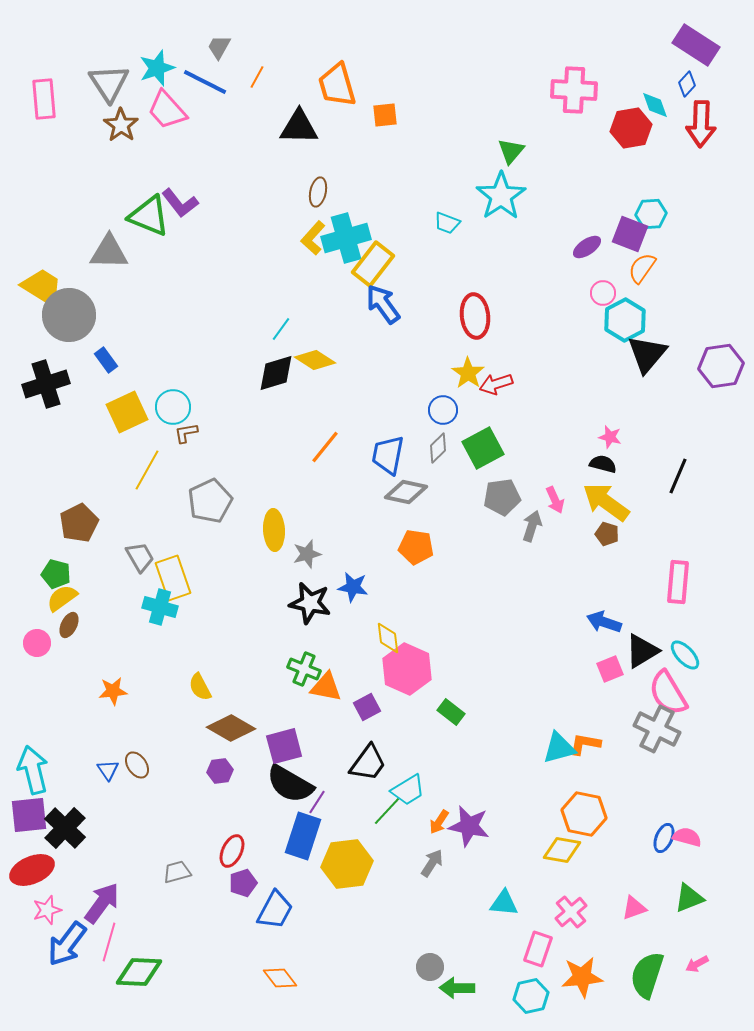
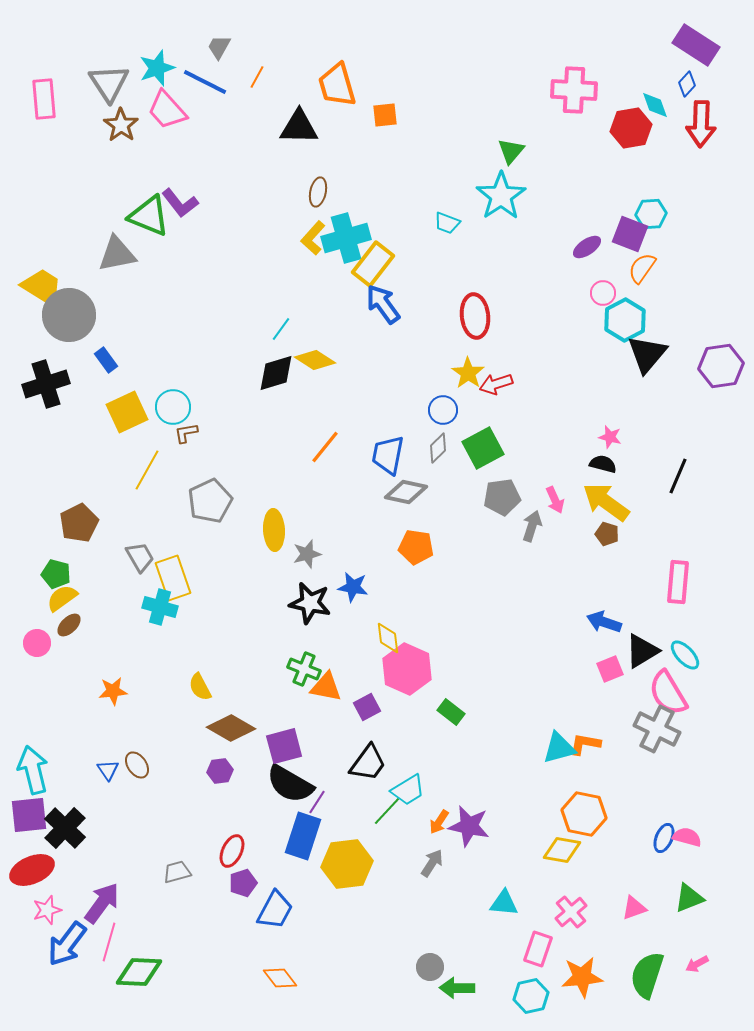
gray triangle at (109, 252): moved 8 px right, 2 px down; rotated 12 degrees counterclockwise
brown ellipse at (69, 625): rotated 20 degrees clockwise
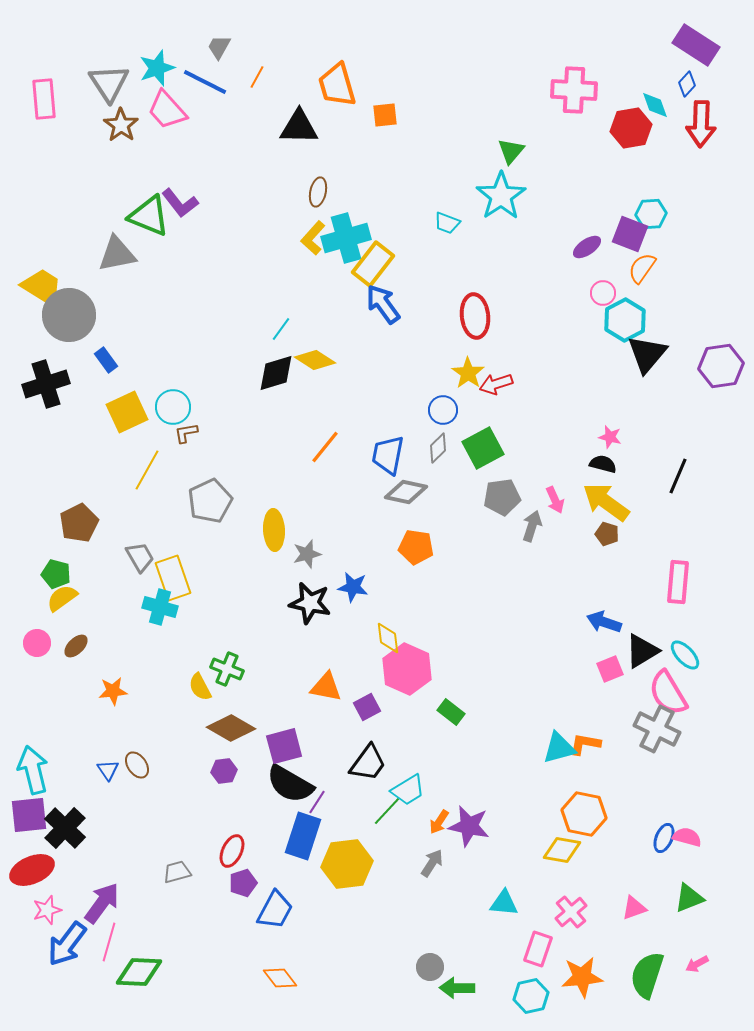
brown ellipse at (69, 625): moved 7 px right, 21 px down
green cross at (304, 669): moved 77 px left
purple hexagon at (220, 771): moved 4 px right
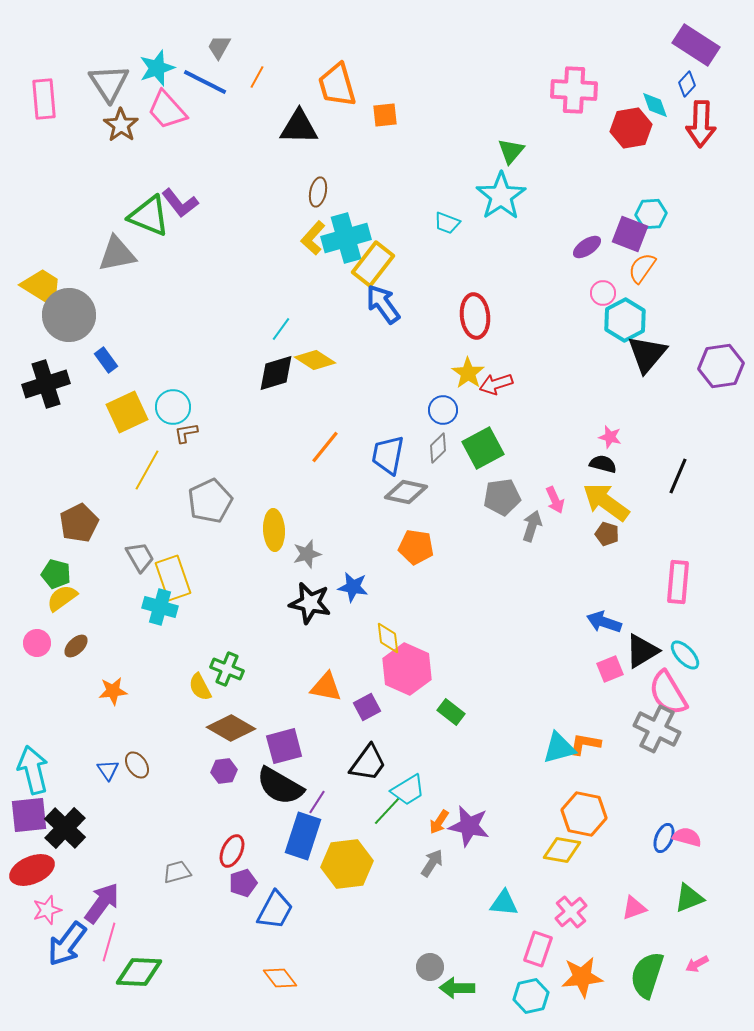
black semicircle at (290, 784): moved 10 px left, 2 px down
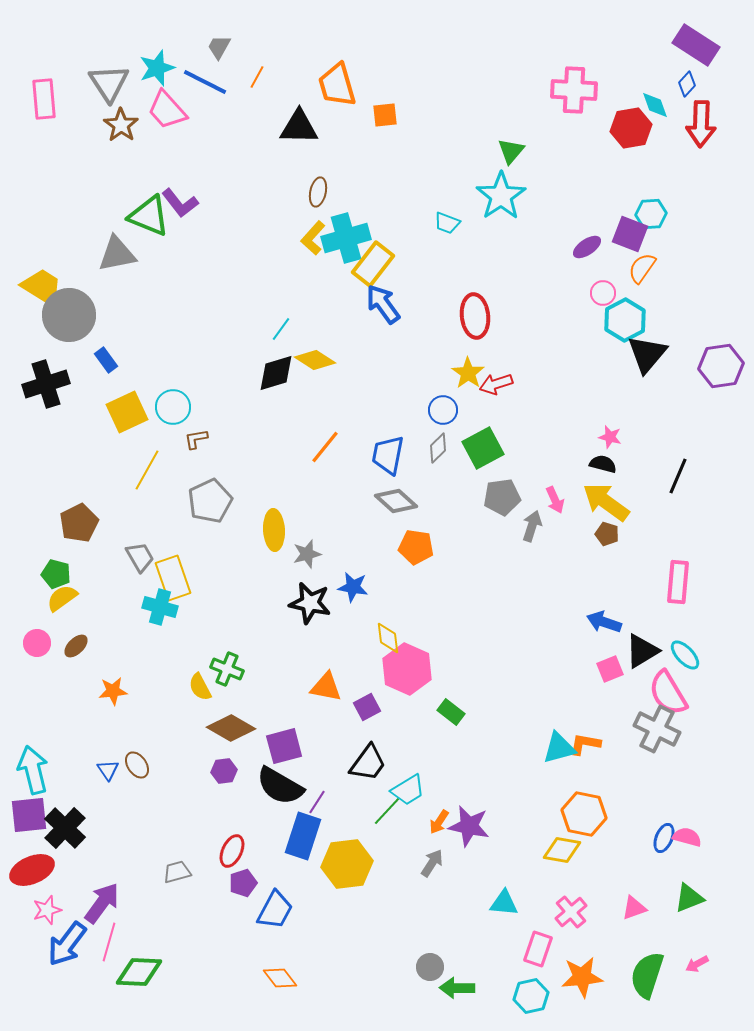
brown L-shape at (186, 433): moved 10 px right, 6 px down
gray diamond at (406, 492): moved 10 px left, 9 px down; rotated 30 degrees clockwise
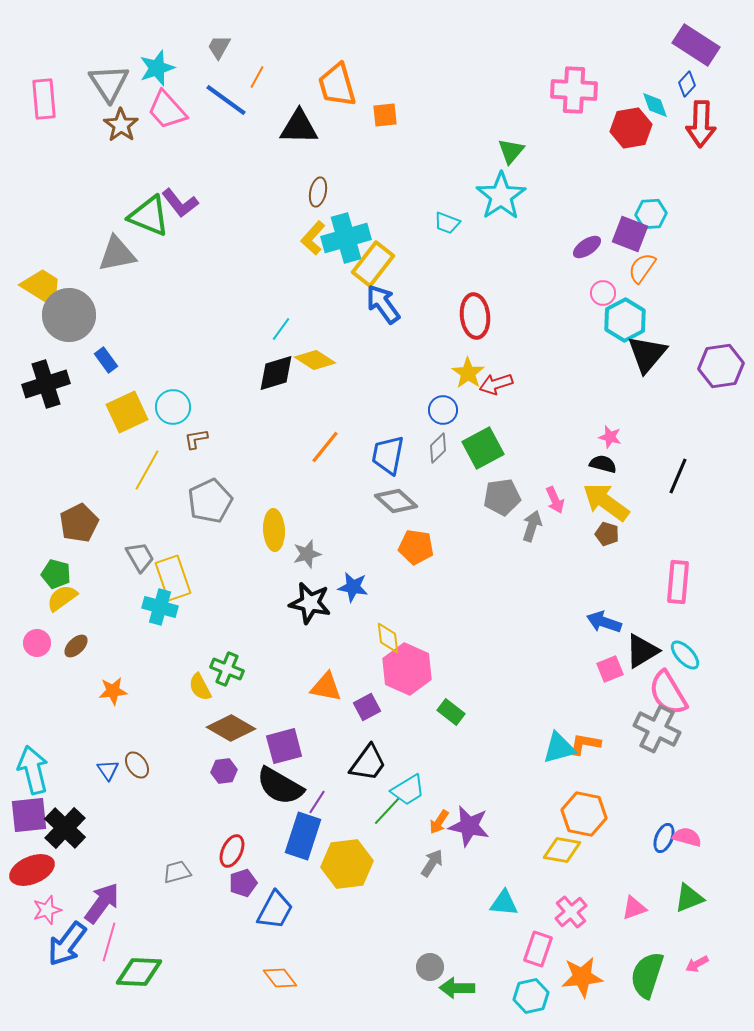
blue line at (205, 82): moved 21 px right, 18 px down; rotated 9 degrees clockwise
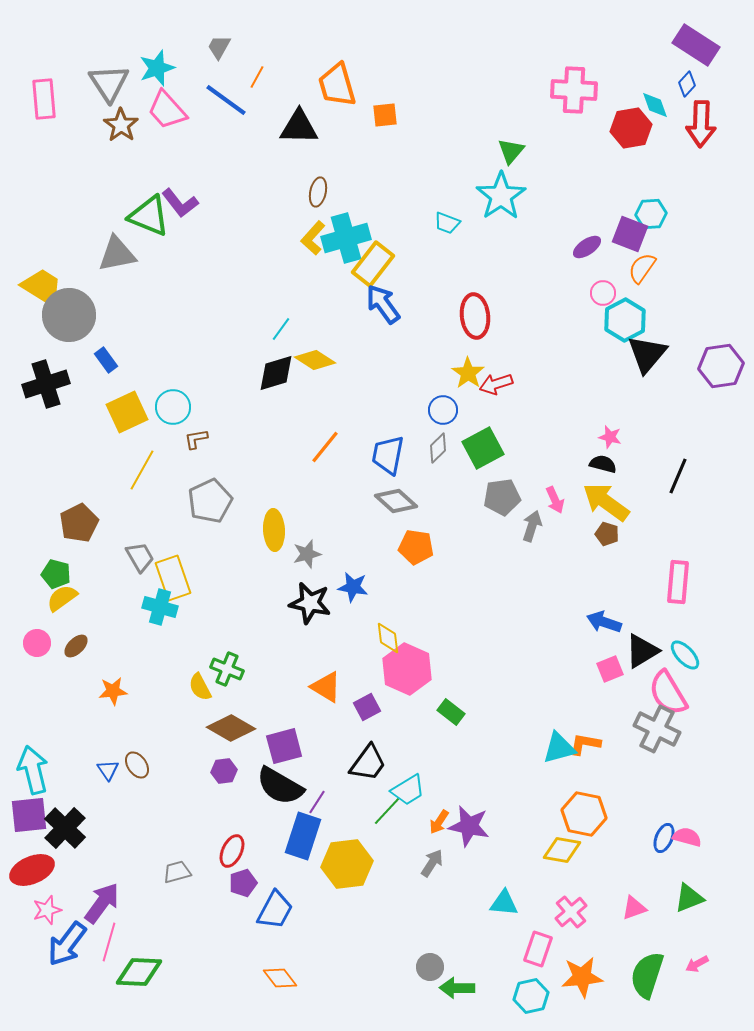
yellow line at (147, 470): moved 5 px left
orange triangle at (326, 687): rotated 20 degrees clockwise
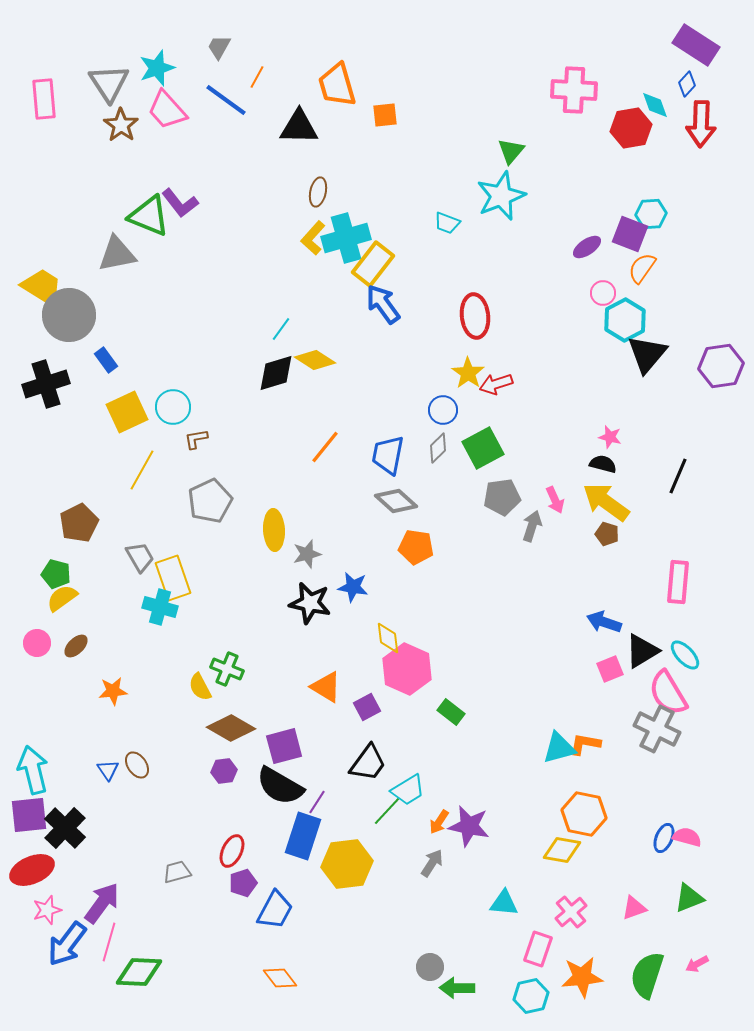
cyan star at (501, 196): rotated 12 degrees clockwise
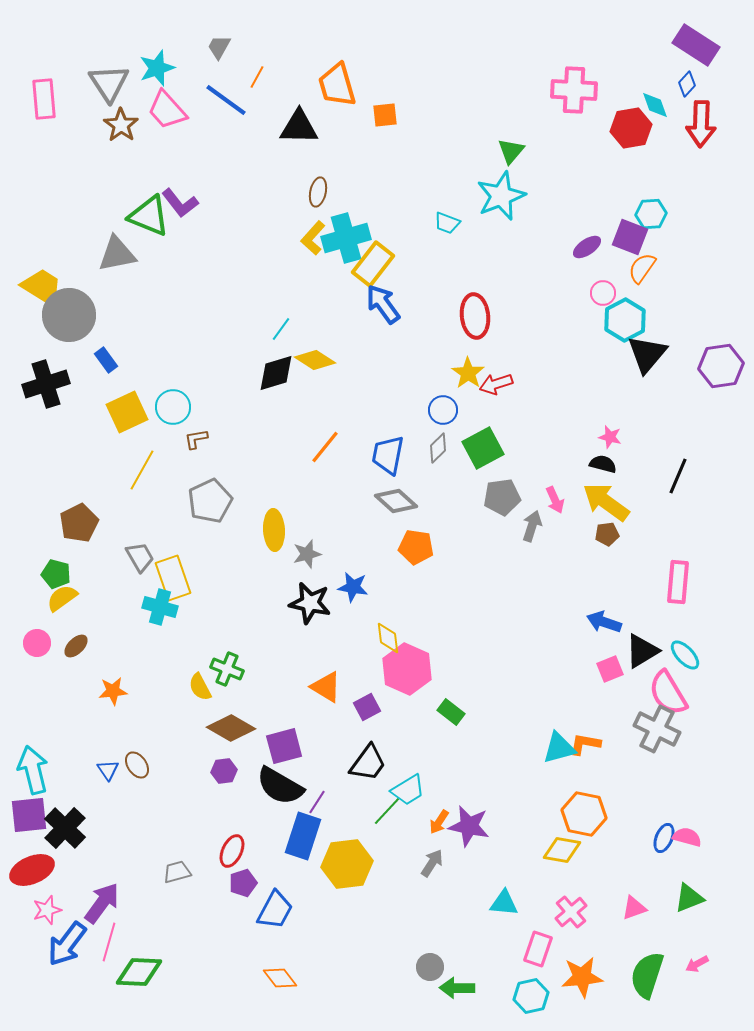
purple square at (630, 234): moved 3 px down
brown pentagon at (607, 534): rotated 25 degrees counterclockwise
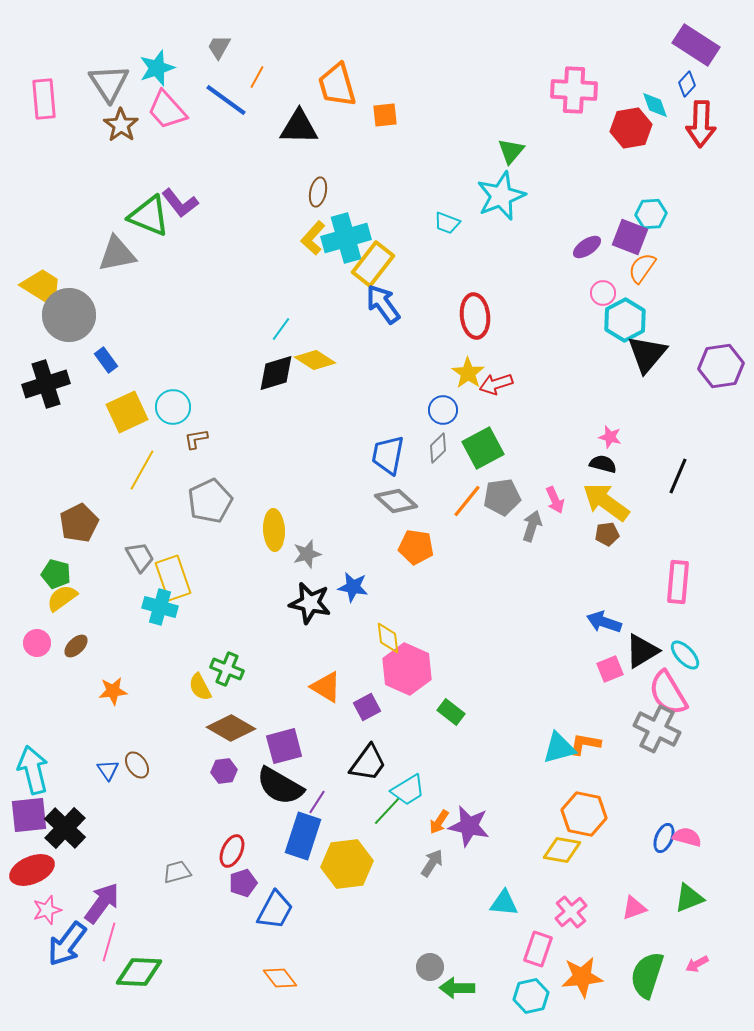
orange line at (325, 447): moved 142 px right, 54 px down
